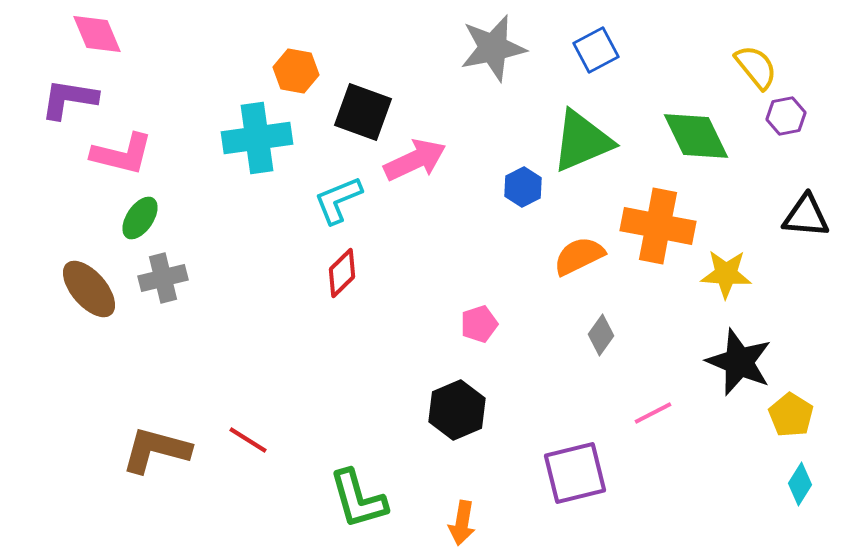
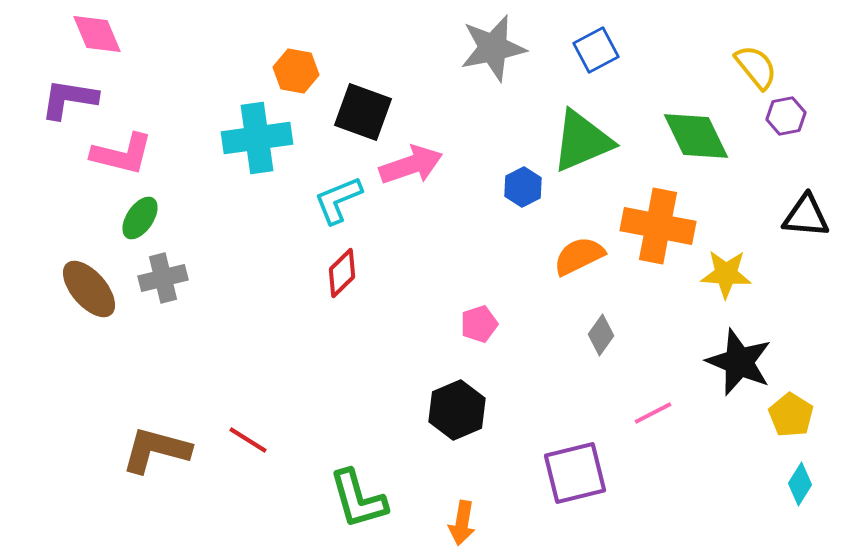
pink arrow: moved 4 px left, 5 px down; rotated 6 degrees clockwise
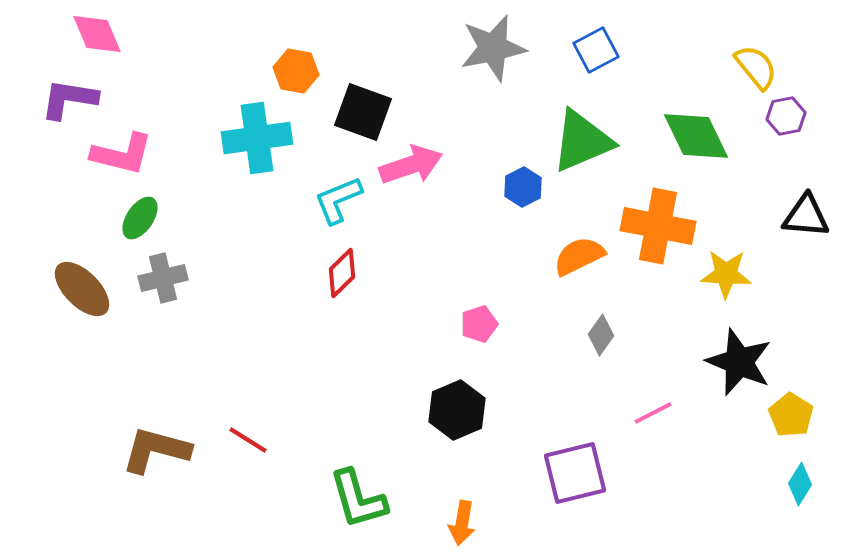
brown ellipse: moved 7 px left; rotated 4 degrees counterclockwise
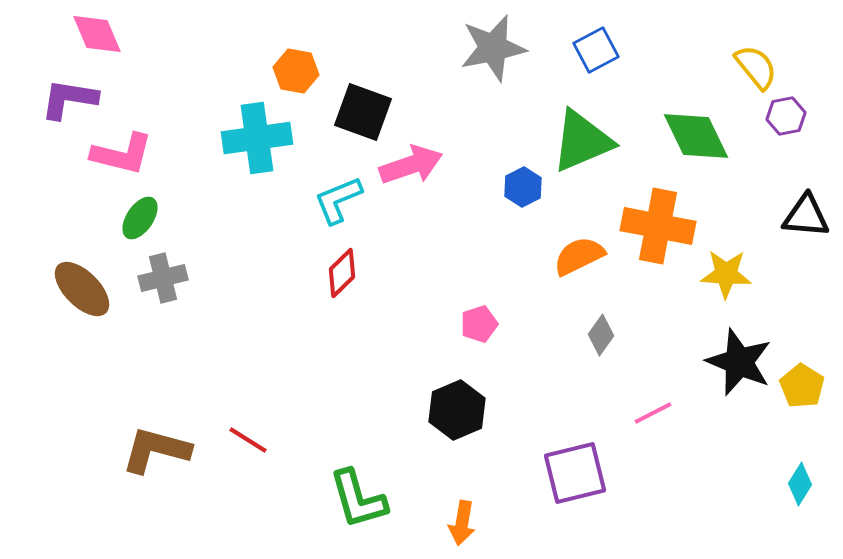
yellow pentagon: moved 11 px right, 29 px up
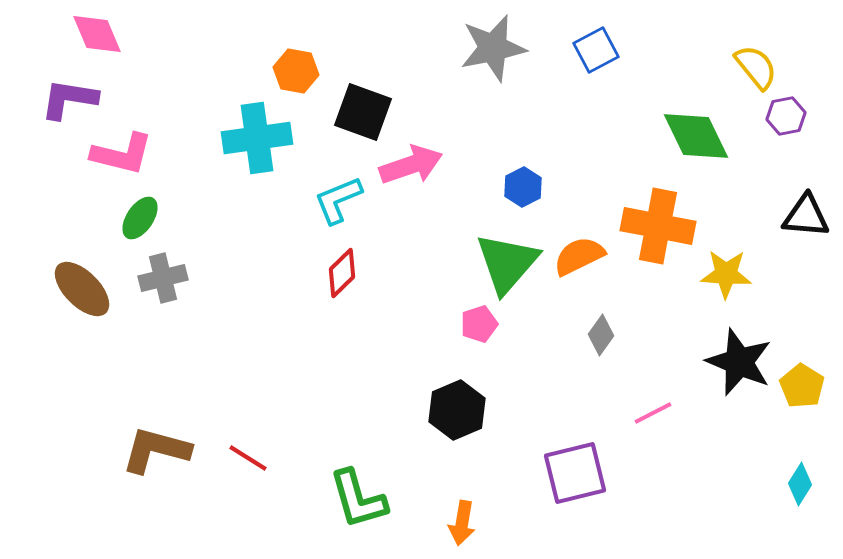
green triangle: moved 75 px left, 122 px down; rotated 26 degrees counterclockwise
red line: moved 18 px down
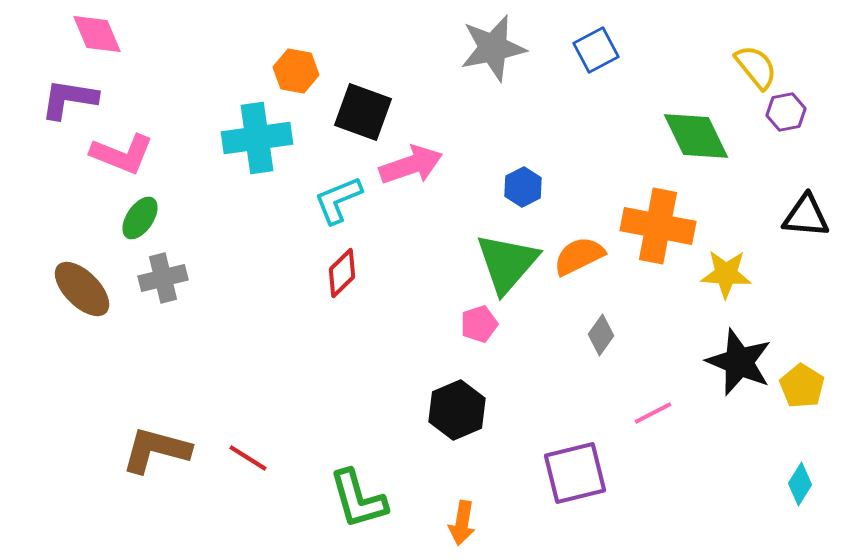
purple hexagon: moved 4 px up
pink L-shape: rotated 8 degrees clockwise
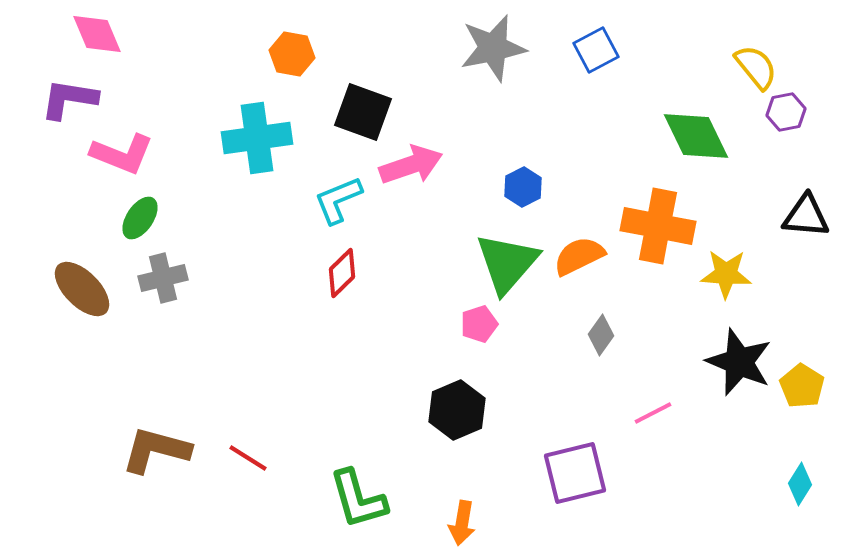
orange hexagon: moved 4 px left, 17 px up
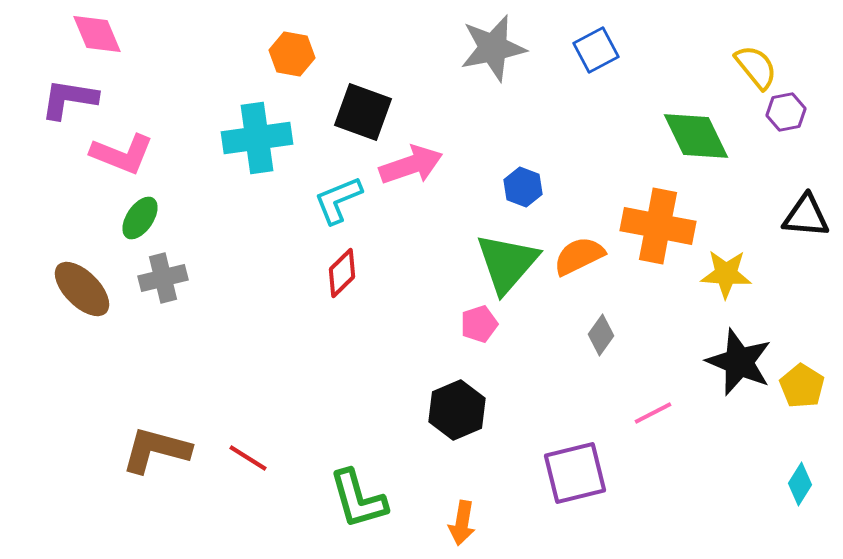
blue hexagon: rotated 12 degrees counterclockwise
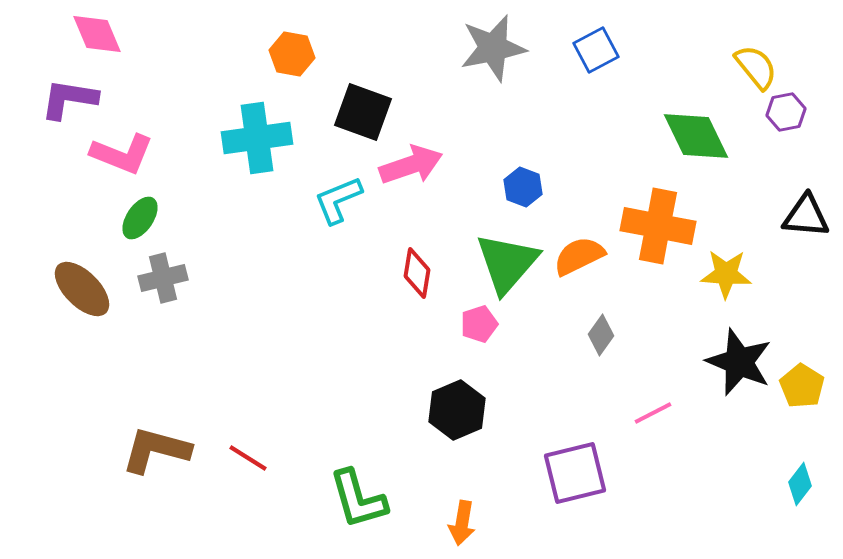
red diamond: moved 75 px right; rotated 36 degrees counterclockwise
cyan diamond: rotated 6 degrees clockwise
